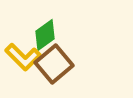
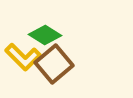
green diamond: rotated 68 degrees clockwise
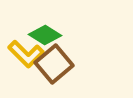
yellow L-shape: moved 3 px right, 3 px up
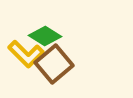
green diamond: moved 1 px down
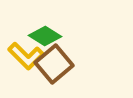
yellow L-shape: moved 2 px down
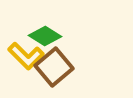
brown square: moved 3 px down
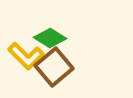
green diamond: moved 5 px right, 2 px down
